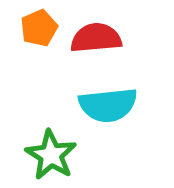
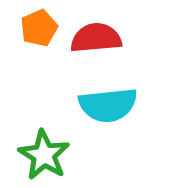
green star: moved 7 px left
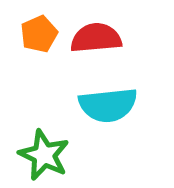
orange pentagon: moved 6 px down
green star: rotated 6 degrees counterclockwise
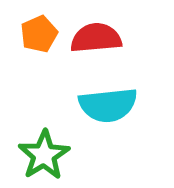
green star: rotated 15 degrees clockwise
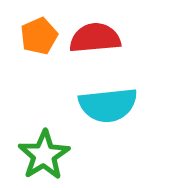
orange pentagon: moved 2 px down
red semicircle: moved 1 px left
